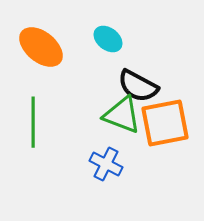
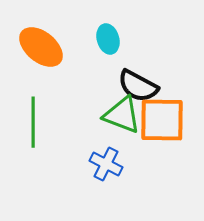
cyan ellipse: rotated 36 degrees clockwise
orange square: moved 3 px left, 3 px up; rotated 12 degrees clockwise
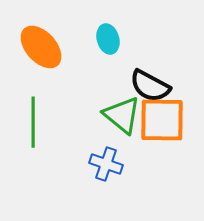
orange ellipse: rotated 9 degrees clockwise
black semicircle: moved 12 px right
green triangle: rotated 18 degrees clockwise
blue cross: rotated 8 degrees counterclockwise
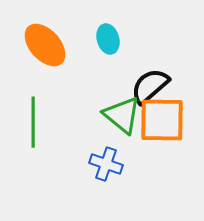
orange ellipse: moved 4 px right, 2 px up
black semicircle: rotated 111 degrees clockwise
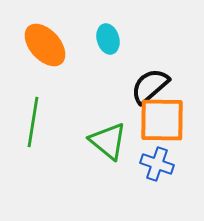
green triangle: moved 14 px left, 26 px down
green line: rotated 9 degrees clockwise
blue cross: moved 51 px right
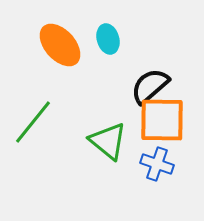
orange ellipse: moved 15 px right
green line: rotated 30 degrees clockwise
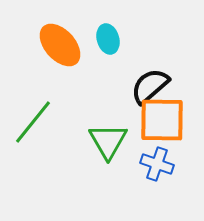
green triangle: rotated 21 degrees clockwise
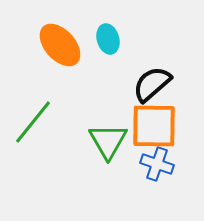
black semicircle: moved 2 px right, 2 px up
orange square: moved 8 px left, 6 px down
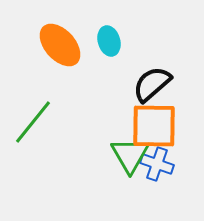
cyan ellipse: moved 1 px right, 2 px down
green triangle: moved 22 px right, 14 px down
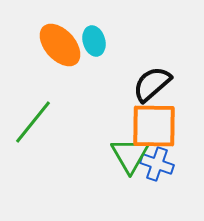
cyan ellipse: moved 15 px left
